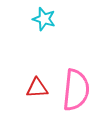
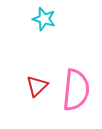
red triangle: moved 2 px up; rotated 40 degrees counterclockwise
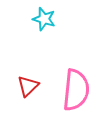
red triangle: moved 9 px left
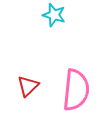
cyan star: moved 10 px right, 4 px up
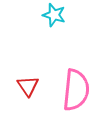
red triangle: rotated 20 degrees counterclockwise
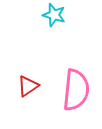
red triangle: rotated 30 degrees clockwise
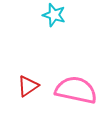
pink semicircle: rotated 84 degrees counterclockwise
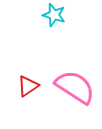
pink semicircle: moved 1 px left, 3 px up; rotated 21 degrees clockwise
